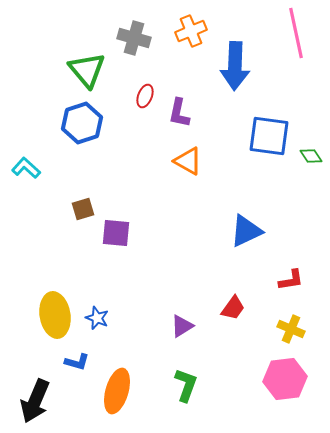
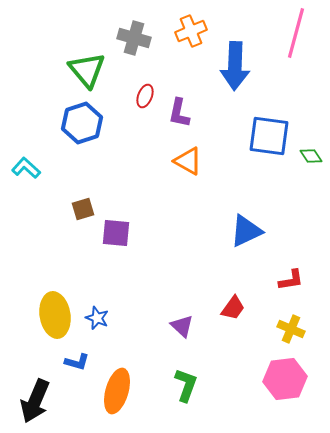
pink line: rotated 27 degrees clockwise
purple triangle: rotated 45 degrees counterclockwise
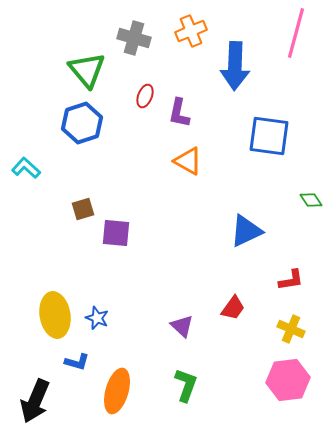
green diamond: moved 44 px down
pink hexagon: moved 3 px right, 1 px down
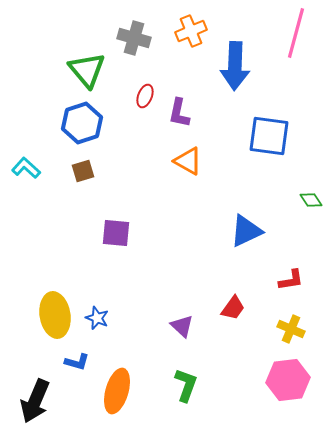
brown square: moved 38 px up
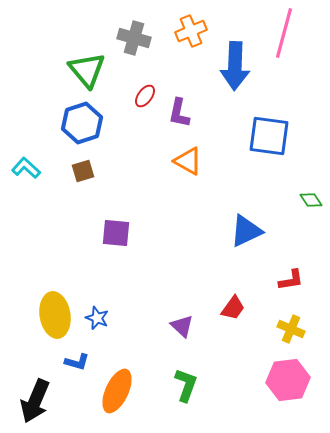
pink line: moved 12 px left
red ellipse: rotated 15 degrees clockwise
orange ellipse: rotated 9 degrees clockwise
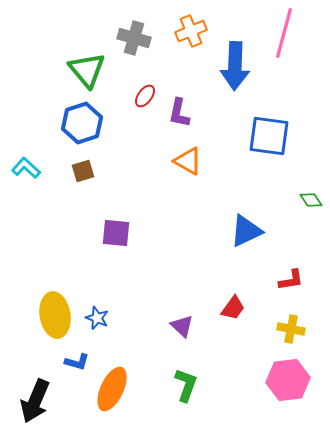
yellow cross: rotated 12 degrees counterclockwise
orange ellipse: moved 5 px left, 2 px up
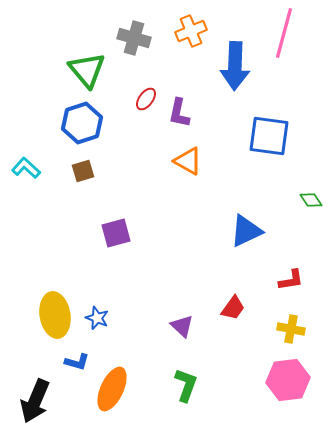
red ellipse: moved 1 px right, 3 px down
purple square: rotated 20 degrees counterclockwise
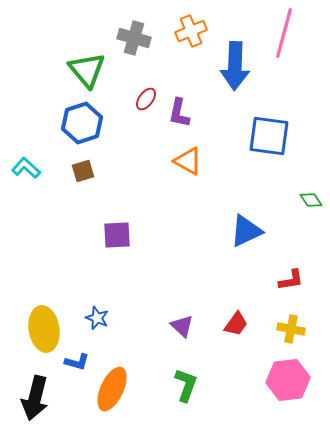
purple square: moved 1 px right, 2 px down; rotated 12 degrees clockwise
red trapezoid: moved 3 px right, 16 px down
yellow ellipse: moved 11 px left, 14 px down
black arrow: moved 3 px up; rotated 9 degrees counterclockwise
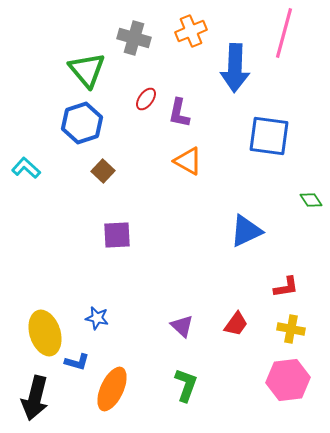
blue arrow: moved 2 px down
brown square: moved 20 px right; rotated 30 degrees counterclockwise
red L-shape: moved 5 px left, 7 px down
blue star: rotated 10 degrees counterclockwise
yellow ellipse: moved 1 px right, 4 px down; rotated 9 degrees counterclockwise
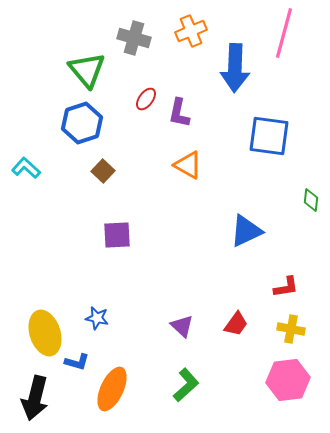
orange triangle: moved 4 px down
green diamond: rotated 40 degrees clockwise
green L-shape: rotated 28 degrees clockwise
